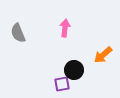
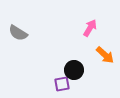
pink arrow: moved 25 px right; rotated 24 degrees clockwise
gray semicircle: rotated 36 degrees counterclockwise
orange arrow: moved 2 px right; rotated 96 degrees counterclockwise
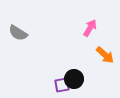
black circle: moved 9 px down
purple square: moved 1 px down
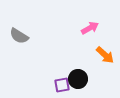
pink arrow: rotated 30 degrees clockwise
gray semicircle: moved 1 px right, 3 px down
black circle: moved 4 px right
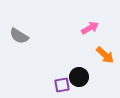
black circle: moved 1 px right, 2 px up
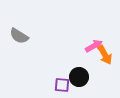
pink arrow: moved 4 px right, 18 px down
orange arrow: rotated 18 degrees clockwise
purple square: rotated 14 degrees clockwise
